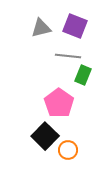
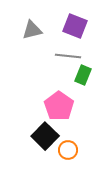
gray triangle: moved 9 px left, 2 px down
pink pentagon: moved 3 px down
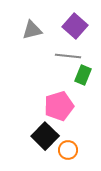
purple square: rotated 20 degrees clockwise
pink pentagon: rotated 20 degrees clockwise
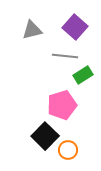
purple square: moved 1 px down
gray line: moved 3 px left
green rectangle: rotated 36 degrees clockwise
pink pentagon: moved 3 px right, 1 px up
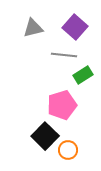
gray triangle: moved 1 px right, 2 px up
gray line: moved 1 px left, 1 px up
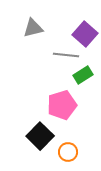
purple square: moved 10 px right, 7 px down
gray line: moved 2 px right
black square: moved 5 px left
orange circle: moved 2 px down
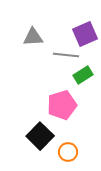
gray triangle: moved 9 px down; rotated 10 degrees clockwise
purple square: rotated 25 degrees clockwise
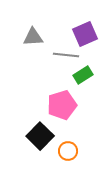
orange circle: moved 1 px up
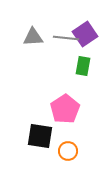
purple square: rotated 10 degrees counterclockwise
gray line: moved 17 px up
green rectangle: moved 9 px up; rotated 48 degrees counterclockwise
pink pentagon: moved 3 px right, 4 px down; rotated 16 degrees counterclockwise
black square: rotated 36 degrees counterclockwise
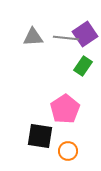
green rectangle: rotated 24 degrees clockwise
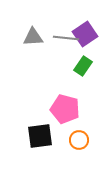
pink pentagon: rotated 24 degrees counterclockwise
black square: rotated 16 degrees counterclockwise
orange circle: moved 11 px right, 11 px up
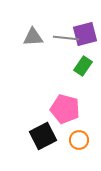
purple square: rotated 20 degrees clockwise
black square: moved 3 px right; rotated 20 degrees counterclockwise
